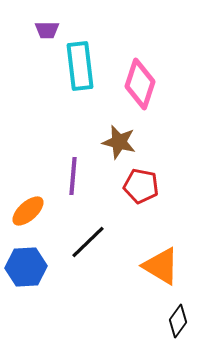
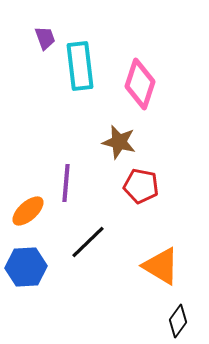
purple trapezoid: moved 2 px left, 8 px down; rotated 110 degrees counterclockwise
purple line: moved 7 px left, 7 px down
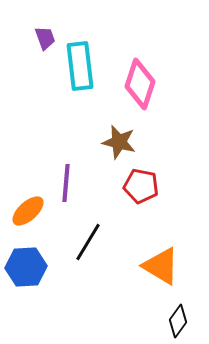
black line: rotated 15 degrees counterclockwise
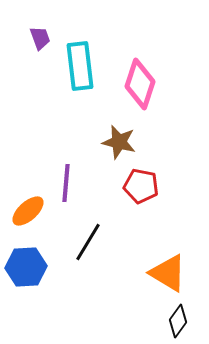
purple trapezoid: moved 5 px left
orange triangle: moved 7 px right, 7 px down
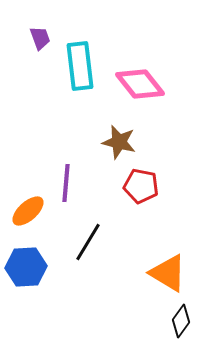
pink diamond: rotated 57 degrees counterclockwise
black diamond: moved 3 px right
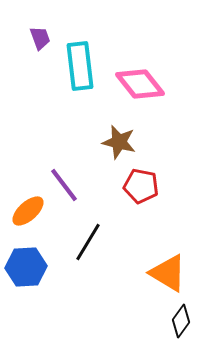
purple line: moved 2 px left, 2 px down; rotated 42 degrees counterclockwise
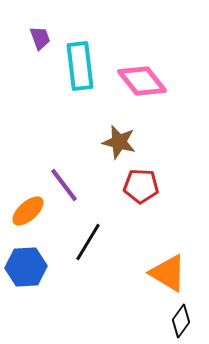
pink diamond: moved 2 px right, 3 px up
red pentagon: rotated 8 degrees counterclockwise
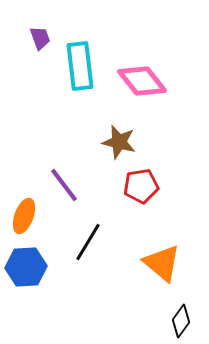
red pentagon: rotated 12 degrees counterclockwise
orange ellipse: moved 4 px left, 5 px down; rotated 28 degrees counterclockwise
orange triangle: moved 6 px left, 10 px up; rotated 9 degrees clockwise
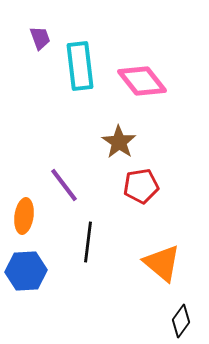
brown star: rotated 20 degrees clockwise
orange ellipse: rotated 12 degrees counterclockwise
black line: rotated 24 degrees counterclockwise
blue hexagon: moved 4 px down
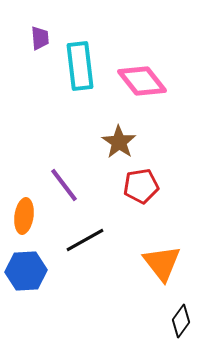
purple trapezoid: rotated 15 degrees clockwise
black line: moved 3 px left, 2 px up; rotated 54 degrees clockwise
orange triangle: rotated 12 degrees clockwise
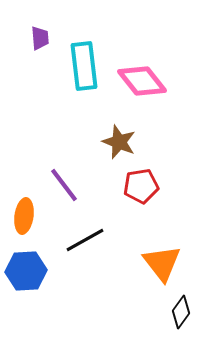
cyan rectangle: moved 4 px right
brown star: rotated 12 degrees counterclockwise
black diamond: moved 9 px up
